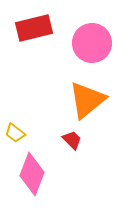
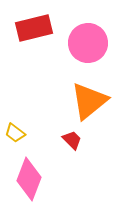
pink circle: moved 4 px left
orange triangle: moved 2 px right, 1 px down
pink diamond: moved 3 px left, 5 px down
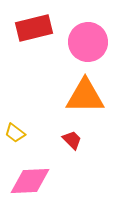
pink circle: moved 1 px up
orange triangle: moved 4 px left, 5 px up; rotated 39 degrees clockwise
pink diamond: moved 1 px right, 2 px down; rotated 66 degrees clockwise
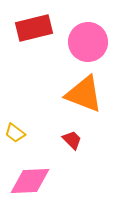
orange triangle: moved 1 px left, 2 px up; rotated 21 degrees clockwise
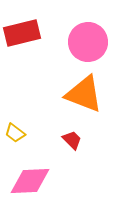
red rectangle: moved 12 px left, 5 px down
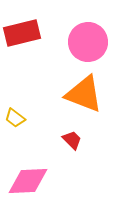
yellow trapezoid: moved 15 px up
pink diamond: moved 2 px left
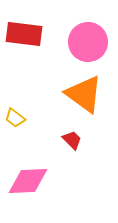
red rectangle: moved 2 px right, 1 px down; rotated 21 degrees clockwise
orange triangle: rotated 15 degrees clockwise
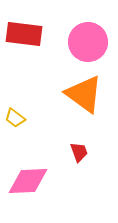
red trapezoid: moved 7 px right, 12 px down; rotated 25 degrees clockwise
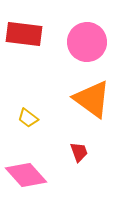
pink circle: moved 1 px left
orange triangle: moved 8 px right, 5 px down
yellow trapezoid: moved 13 px right
pink diamond: moved 2 px left, 6 px up; rotated 51 degrees clockwise
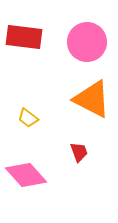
red rectangle: moved 3 px down
orange triangle: rotated 9 degrees counterclockwise
